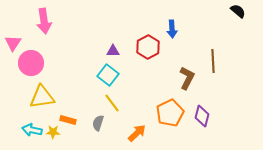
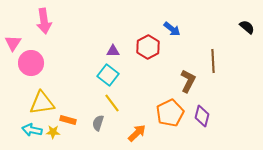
black semicircle: moved 9 px right, 16 px down
blue arrow: rotated 48 degrees counterclockwise
brown L-shape: moved 1 px right, 3 px down
yellow triangle: moved 6 px down
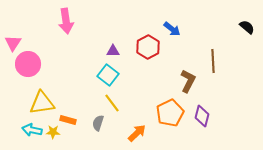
pink arrow: moved 22 px right
pink circle: moved 3 px left, 1 px down
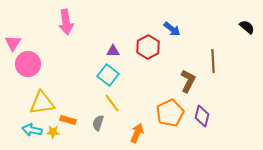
pink arrow: moved 1 px down
orange arrow: rotated 24 degrees counterclockwise
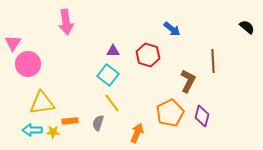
red hexagon: moved 8 px down; rotated 15 degrees counterclockwise
orange rectangle: moved 2 px right, 1 px down; rotated 21 degrees counterclockwise
cyan arrow: rotated 12 degrees counterclockwise
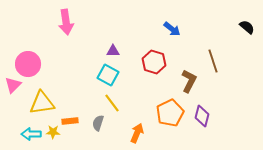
pink triangle: moved 42 px down; rotated 12 degrees clockwise
red hexagon: moved 6 px right, 7 px down
brown line: rotated 15 degrees counterclockwise
cyan square: rotated 10 degrees counterclockwise
brown L-shape: moved 1 px right
cyan arrow: moved 1 px left, 4 px down
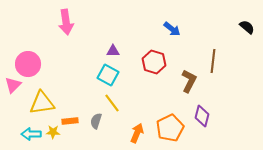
brown line: rotated 25 degrees clockwise
orange pentagon: moved 15 px down
gray semicircle: moved 2 px left, 2 px up
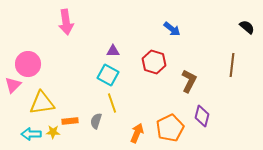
brown line: moved 19 px right, 4 px down
yellow line: rotated 18 degrees clockwise
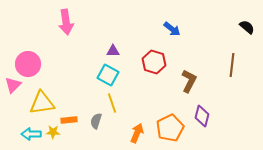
orange rectangle: moved 1 px left, 1 px up
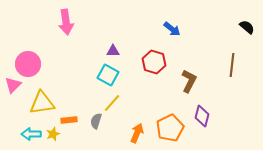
yellow line: rotated 60 degrees clockwise
yellow star: moved 2 px down; rotated 24 degrees counterclockwise
